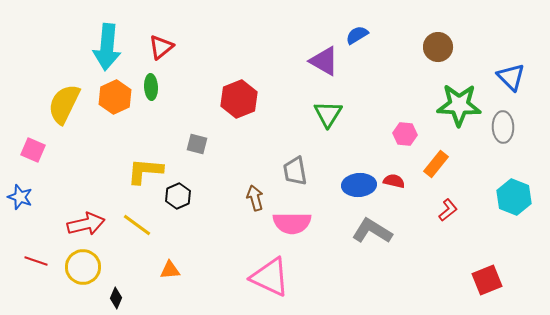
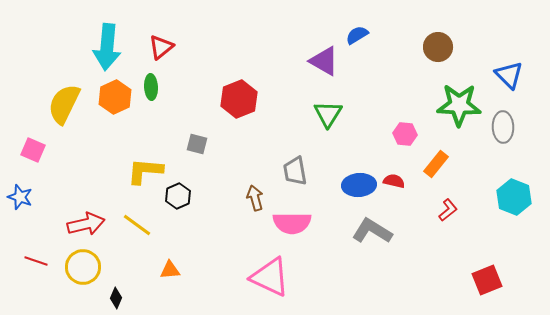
blue triangle: moved 2 px left, 2 px up
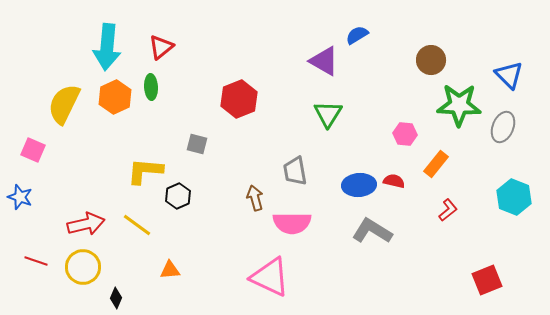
brown circle: moved 7 px left, 13 px down
gray ellipse: rotated 24 degrees clockwise
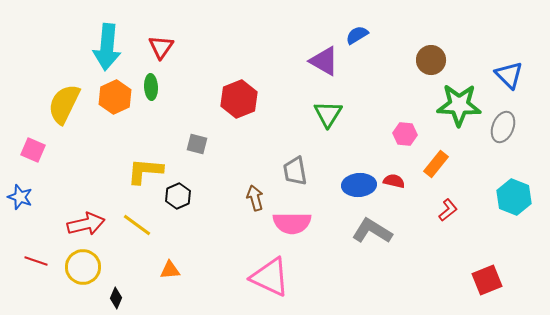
red triangle: rotated 16 degrees counterclockwise
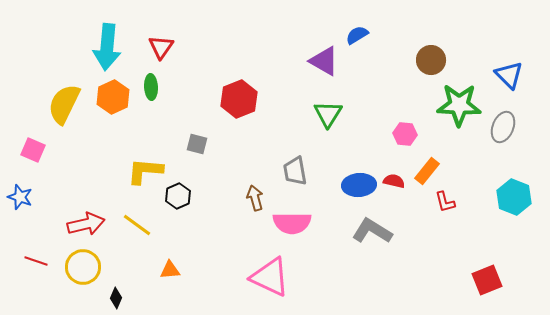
orange hexagon: moved 2 px left
orange rectangle: moved 9 px left, 7 px down
red L-shape: moved 3 px left, 8 px up; rotated 115 degrees clockwise
